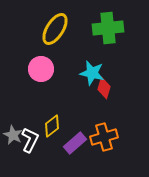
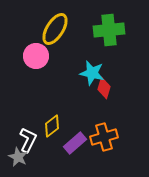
green cross: moved 1 px right, 2 px down
pink circle: moved 5 px left, 13 px up
gray star: moved 5 px right, 22 px down
white L-shape: moved 2 px left
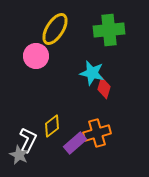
orange cross: moved 7 px left, 4 px up
gray star: moved 1 px right, 2 px up
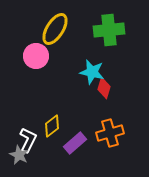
cyan star: moved 1 px up
orange cross: moved 13 px right
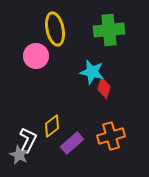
yellow ellipse: rotated 44 degrees counterclockwise
orange cross: moved 1 px right, 3 px down
purple rectangle: moved 3 px left
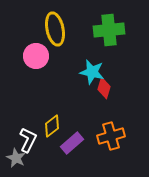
gray star: moved 3 px left, 3 px down
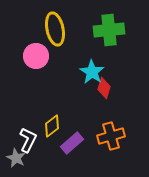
cyan star: rotated 20 degrees clockwise
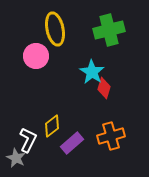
green cross: rotated 8 degrees counterclockwise
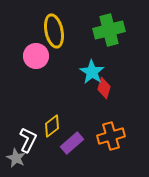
yellow ellipse: moved 1 px left, 2 px down
